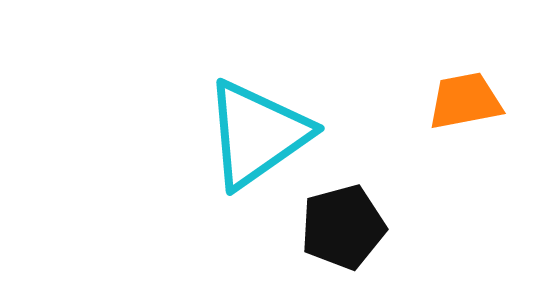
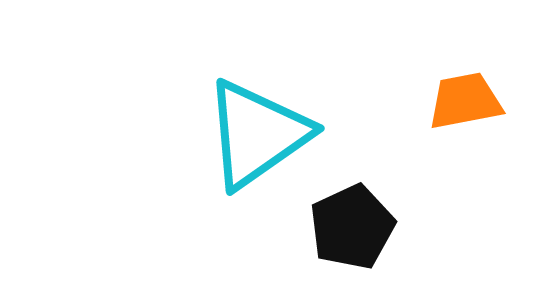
black pentagon: moved 9 px right; rotated 10 degrees counterclockwise
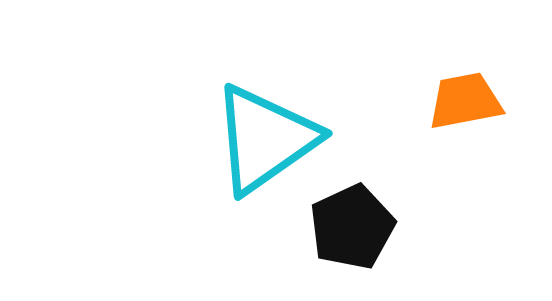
cyan triangle: moved 8 px right, 5 px down
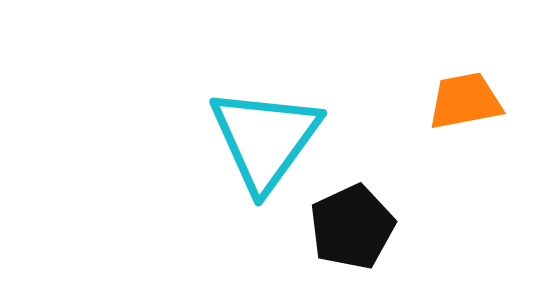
cyan triangle: rotated 19 degrees counterclockwise
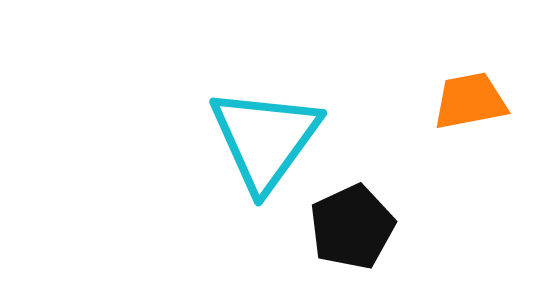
orange trapezoid: moved 5 px right
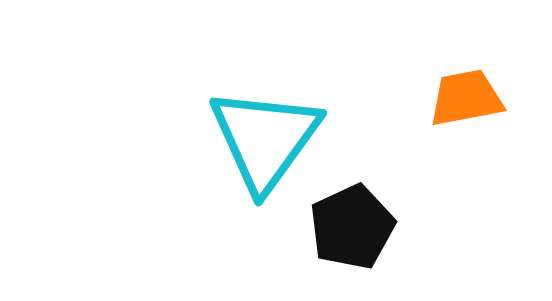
orange trapezoid: moved 4 px left, 3 px up
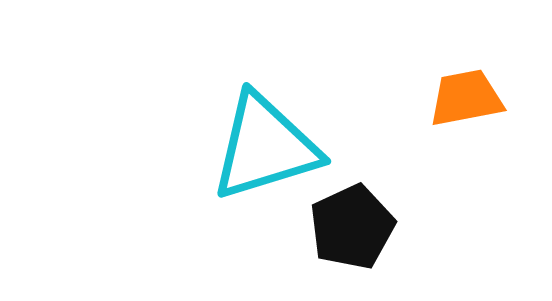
cyan triangle: moved 8 px down; rotated 37 degrees clockwise
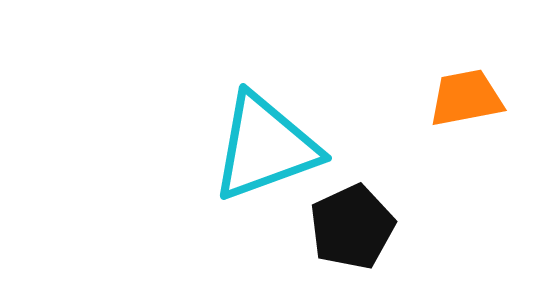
cyan triangle: rotated 3 degrees counterclockwise
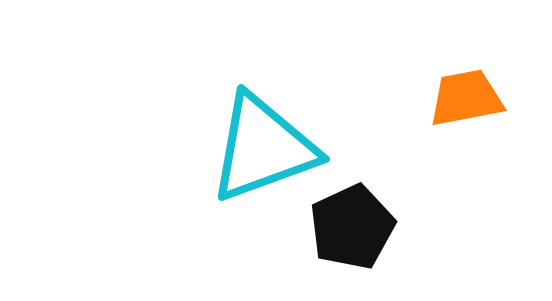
cyan triangle: moved 2 px left, 1 px down
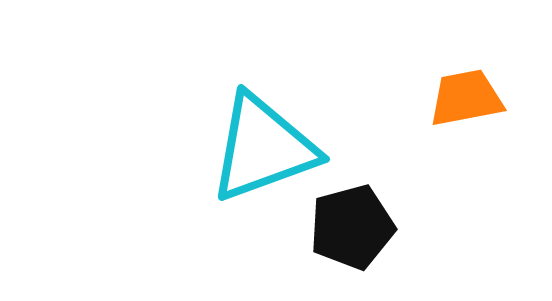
black pentagon: rotated 10 degrees clockwise
